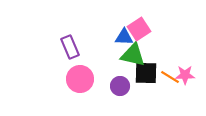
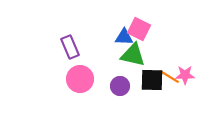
pink square: rotated 30 degrees counterclockwise
black square: moved 6 px right, 7 px down
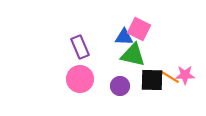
purple rectangle: moved 10 px right
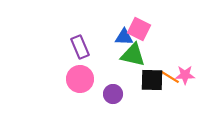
purple circle: moved 7 px left, 8 px down
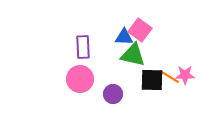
pink square: moved 1 px right, 1 px down; rotated 10 degrees clockwise
purple rectangle: moved 3 px right; rotated 20 degrees clockwise
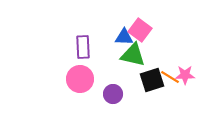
black square: rotated 20 degrees counterclockwise
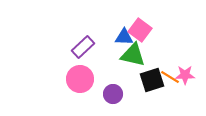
purple rectangle: rotated 50 degrees clockwise
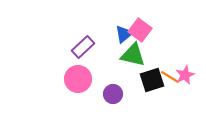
blue triangle: moved 3 px up; rotated 42 degrees counterclockwise
pink star: rotated 24 degrees counterclockwise
pink circle: moved 2 px left
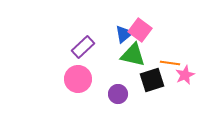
orange line: moved 14 px up; rotated 24 degrees counterclockwise
purple circle: moved 5 px right
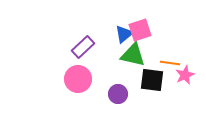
pink square: rotated 35 degrees clockwise
black square: rotated 25 degrees clockwise
